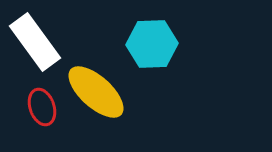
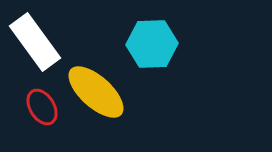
red ellipse: rotated 12 degrees counterclockwise
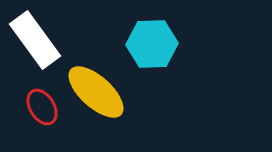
white rectangle: moved 2 px up
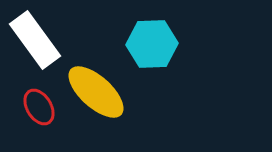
red ellipse: moved 3 px left
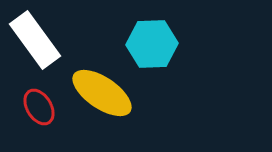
yellow ellipse: moved 6 px right, 1 px down; rotated 8 degrees counterclockwise
